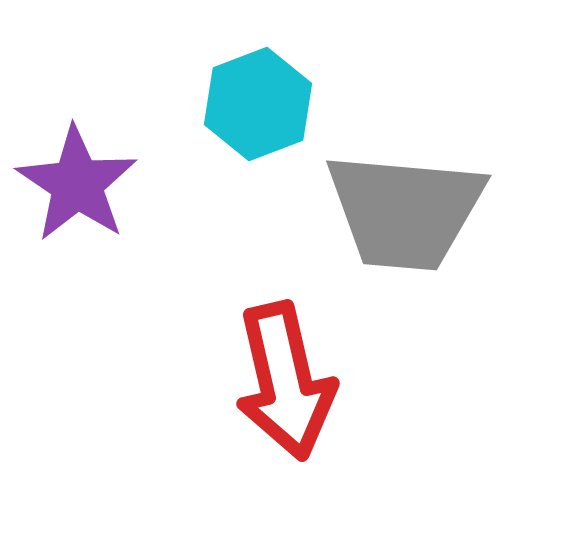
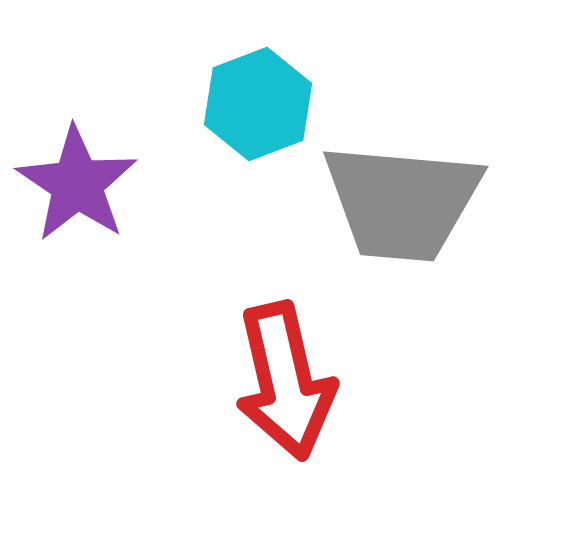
gray trapezoid: moved 3 px left, 9 px up
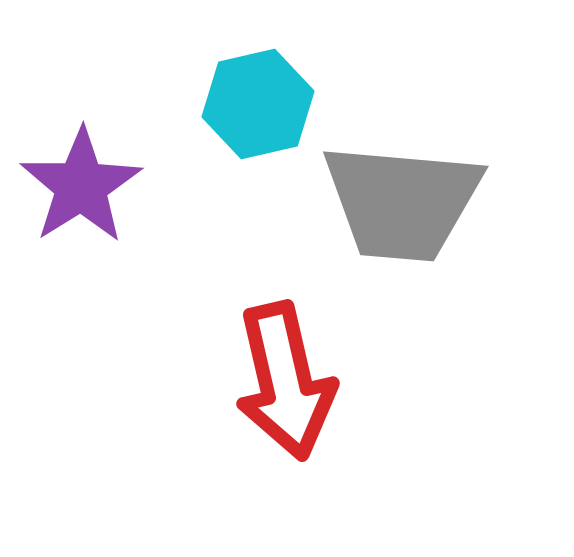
cyan hexagon: rotated 8 degrees clockwise
purple star: moved 4 px right, 2 px down; rotated 6 degrees clockwise
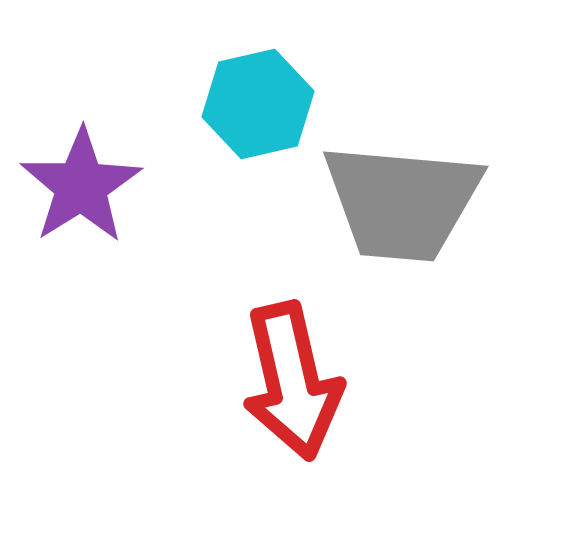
red arrow: moved 7 px right
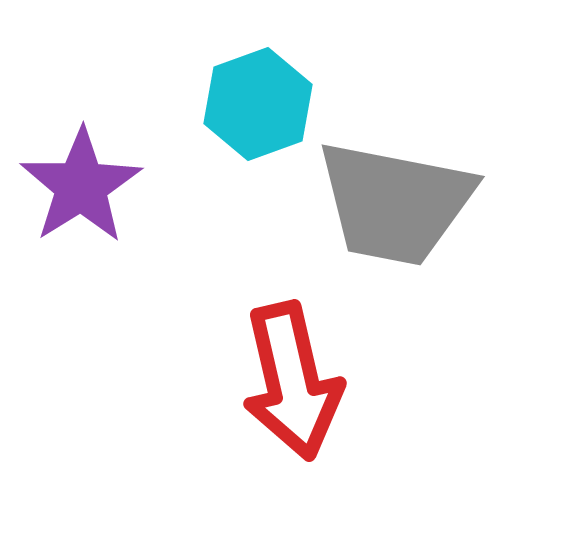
cyan hexagon: rotated 7 degrees counterclockwise
gray trapezoid: moved 7 px left, 1 px down; rotated 6 degrees clockwise
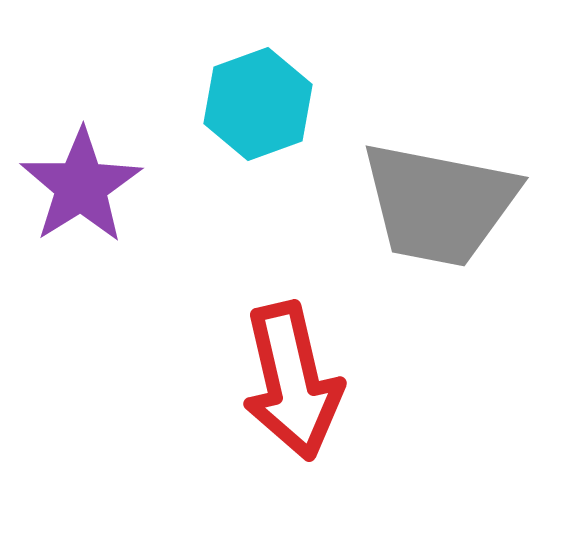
gray trapezoid: moved 44 px right, 1 px down
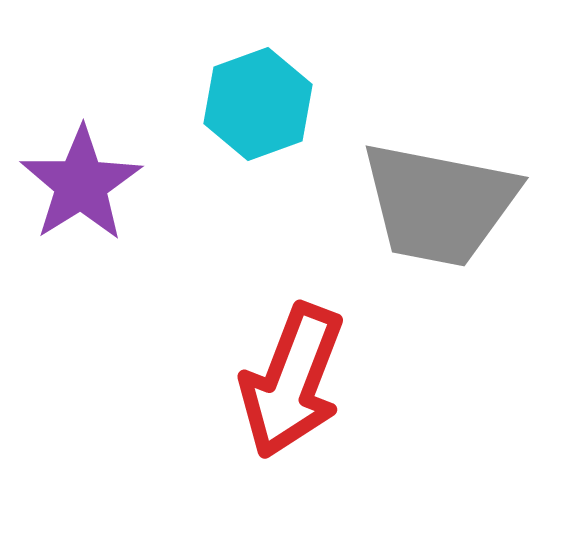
purple star: moved 2 px up
red arrow: rotated 34 degrees clockwise
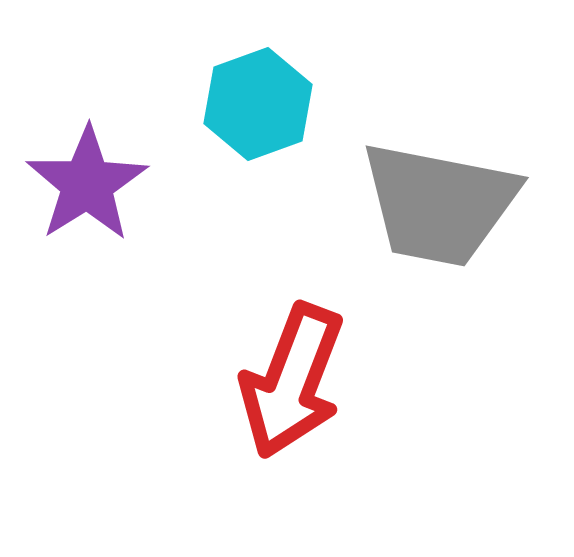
purple star: moved 6 px right
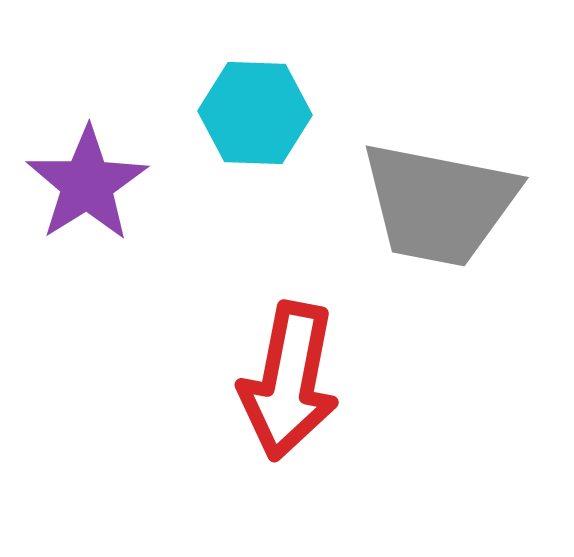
cyan hexagon: moved 3 px left, 9 px down; rotated 22 degrees clockwise
red arrow: moved 3 px left; rotated 10 degrees counterclockwise
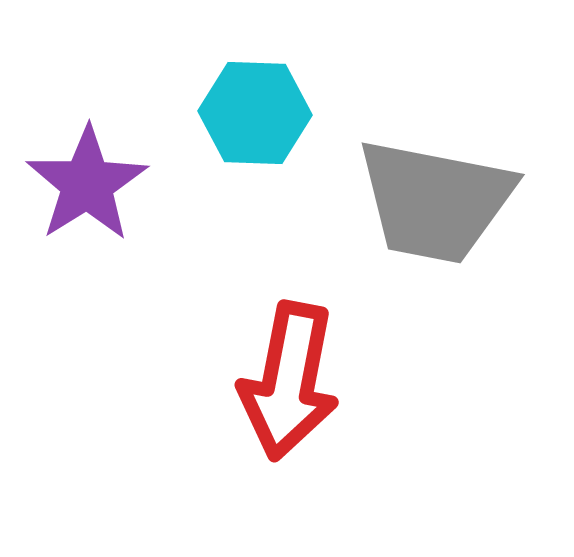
gray trapezoid: moved 4 px left, 3 px up
